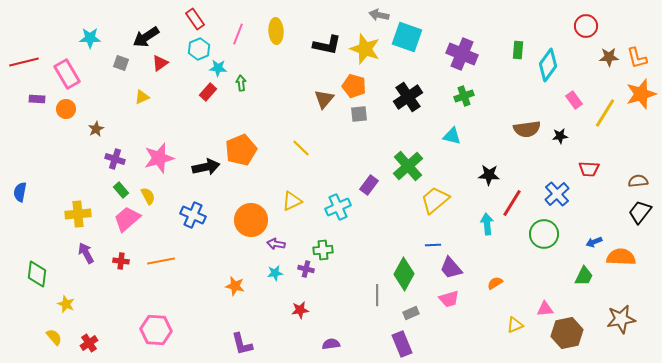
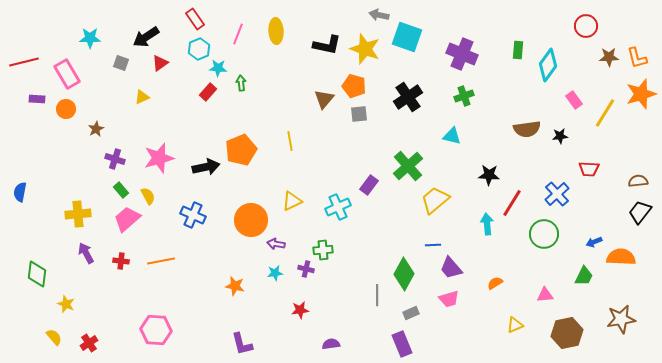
yellow line at (301, 148): moved 11 px left, 7 px up; rotated 36 degrees clockwise
pink triangle at (545, 309): moved 14 px up
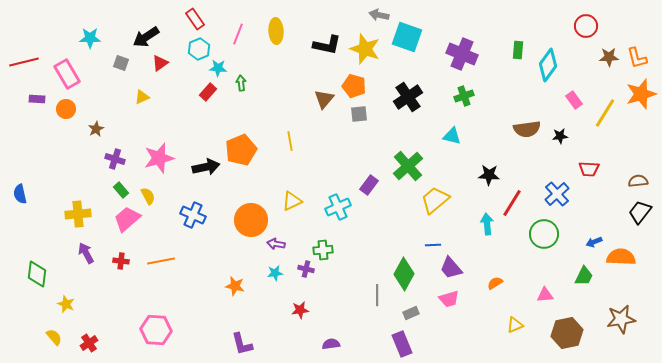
blue semicircle at (20, 192): moved 2 px down; rotated 24 degrees counterclockwise
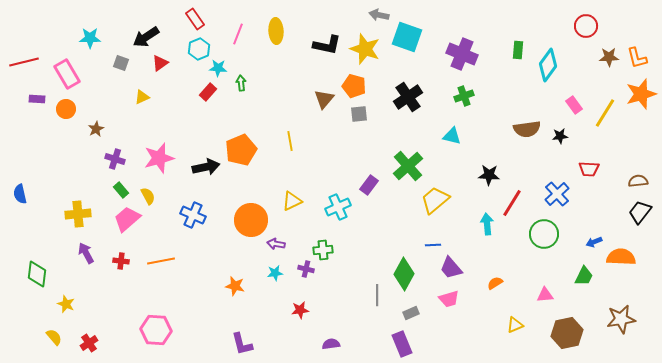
pink rectangle at (574, 100): moved 5 px down
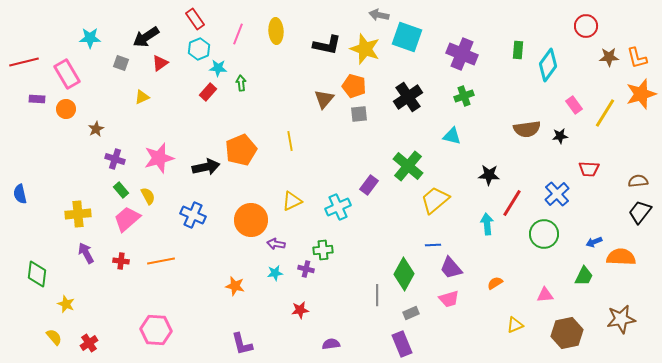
green cross at (408, 166): rotated 8 degrees counterclockwise
